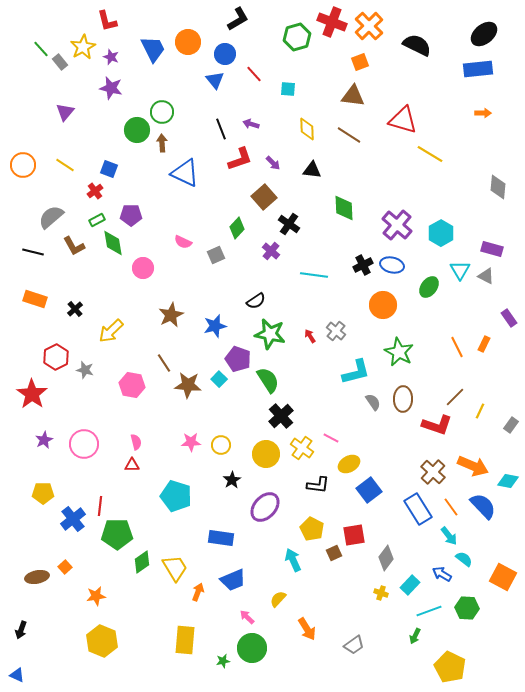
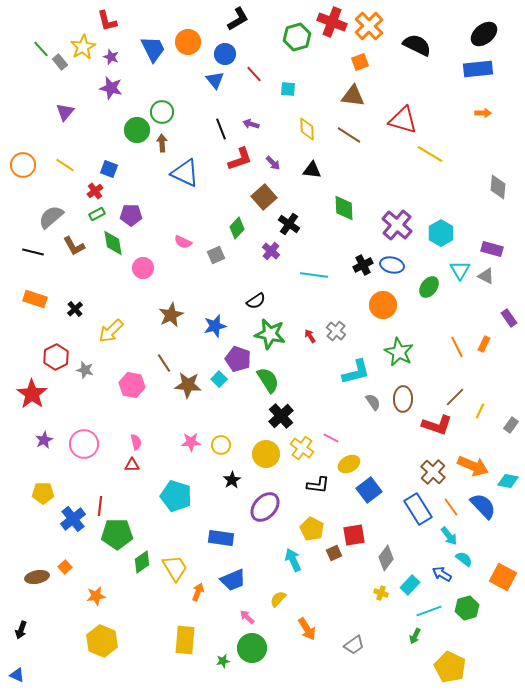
green rectangle at (97, 220): moved 6 px up
green hexagon at (467, 608): rotated 20 degrees counterclockwise
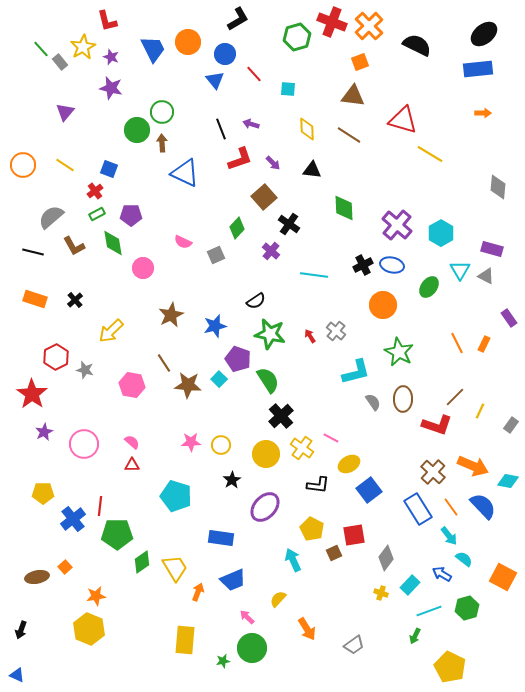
black cross at (75, 309): moved 9 px up
orange line at (457, 347): moved 4 px up
purple star at (44, 440): moved 8 px up
pink semicircle at (136, 442): moved 4 px left; rotated 35 degrees counterclockwise
yellow hexagon at (102, 641): moved 13 px left, 12 px up
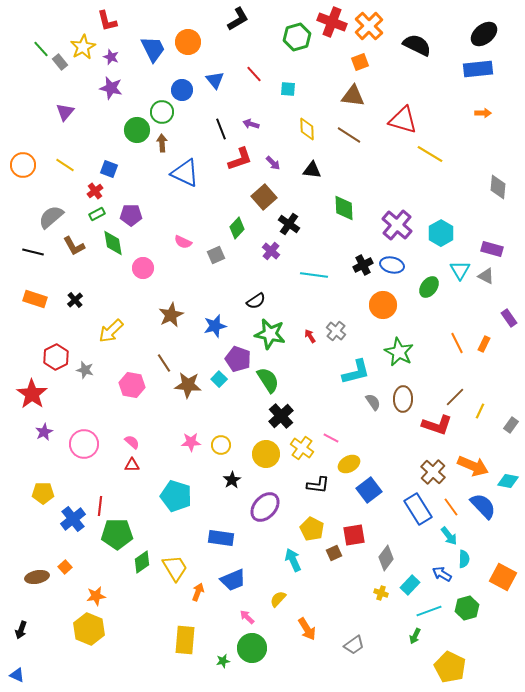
blue circle at (225, 54): moved 43 px left, 36 px down
cyan semicircle at (464, 559): rotated 54 degrees clockwise
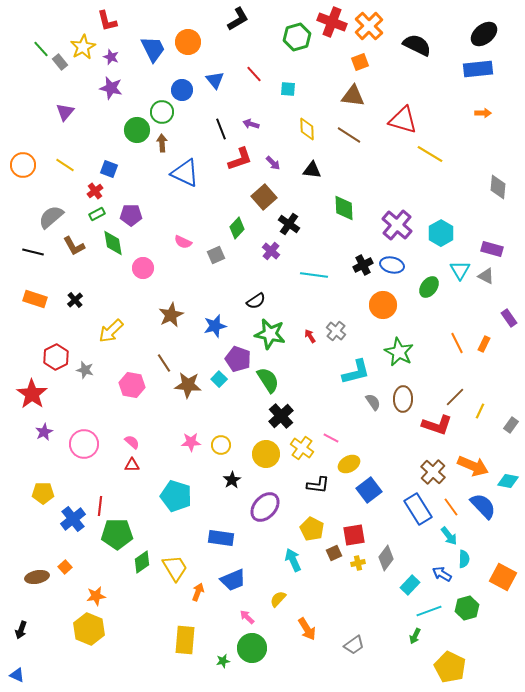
yellow cross at (381, 593): moved 23 px left, 30 px up; rotated 32 degrees counterclockwise
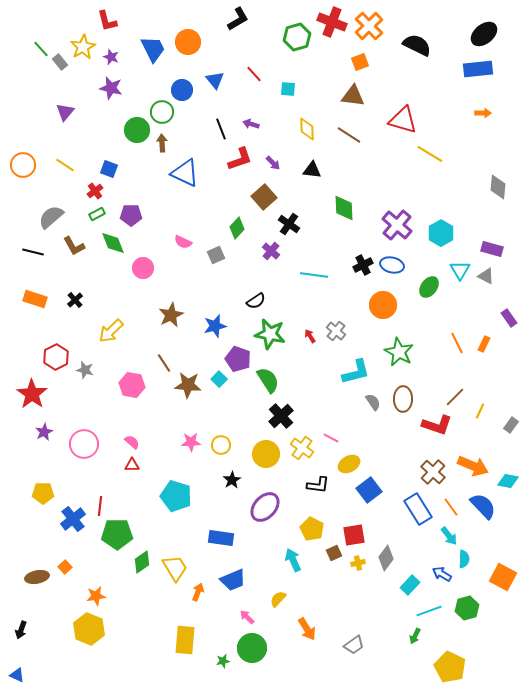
green diamond at (113, 243): rotated 12 degrees counterclockwise
